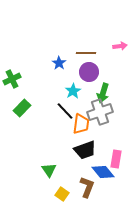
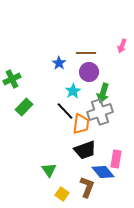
pink arrow: moved 2 px right; rotated 120 degrees clockwise
green rectangle: moved 2 px right, 1 px up
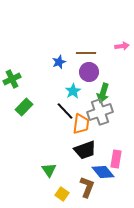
pink arrow: rotated 120 degrees counterclockwise
blue star: moved 1 px up; rotated 16 degrees clockwise
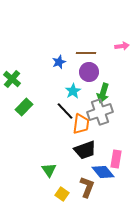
green cross: rotated 24 degrees counterclockwise
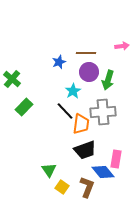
green arrow: moved 5 px right, 13 px up
gray cross: moved 3 px right; rotated 15 degrees clockwise
yellow square: moved 7 px up
